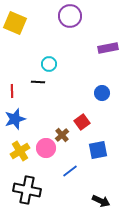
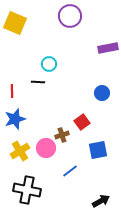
brown cross: rotated 24 degrees clockwise
black arrow: rotated 54 degrees counterclockwise
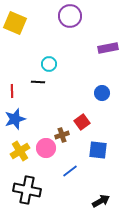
blue square: rotated 18 degrees clockwise
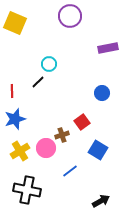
black line: rotated 48 degrees counterclockwise
blue square: rotated 24 degrees clockwise
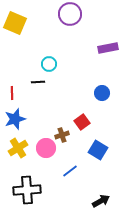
purple circle: moved 2 px up
black line: rotated 40 degrees clockwise
red line: moved 2 px down
yellow cross: moved 2 px left, 3 px up
black cross: rotated 16 degrees counterclockwise
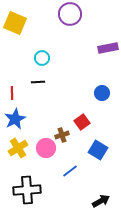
cyan circle: moved 7 px left, 6 px up
blue star: rotated 10 degrees counterclockwise
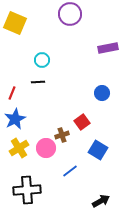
cyan circle: moved 2 px down
red line: rotated 24 degrees clockwise
yellow cross: moved 1 px right
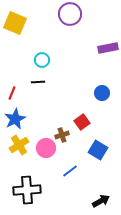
yellow cross: moved 3 px up
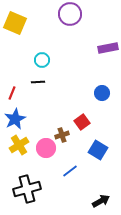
black cross: moved 1 px up; rotated 12 degrees counterclockwise
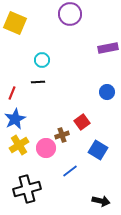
blue circle: moved 5 px right, 1 px up
black arrow: rotated 42 degrees clockwise
